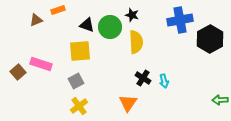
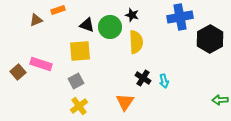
blue cross: moved 3 px up
orange triangle: moved 3 px left, 1 px up
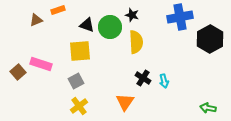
green arrow: moved 12 px left, 8 px down; rotated 14 degrees clockwise
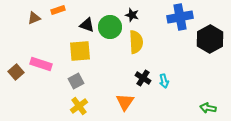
brown triangle: moved 2 px left, 2 px up
brown square: moved 2 px left
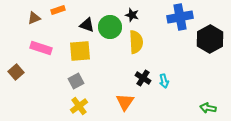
pink rectangle: moved 16 px up
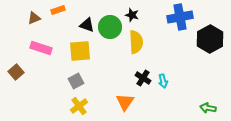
cyan arrow: moved 1 px left
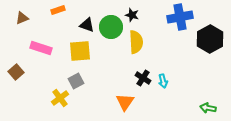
brown triangle: moved 12 px left
green circle: moved 1 px right
yellow cross: moved 19 px left, 8 px up
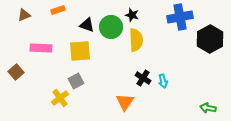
brown triangle: moved 2 px right, 3 px up
yellow semicircle: moved 2 px up
pink rectangle: rotated 15 degrees counterclockwise
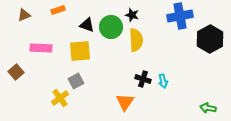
blue cross: moved 1 px up
black cross: moved 1 px down; rotated 14 degrees counterclockwise
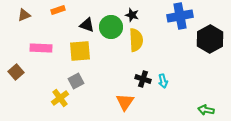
green arrow: moved 2 px left, 2 px down
